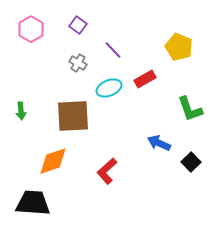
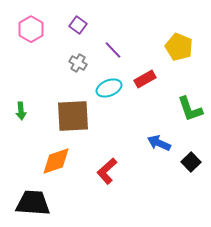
orange diamond: moved 3 px right
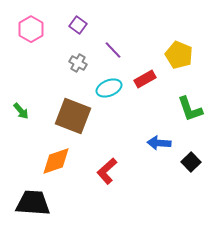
yellow pentagon: moved 8 px down
green arrow: rotated 36 degrees counterclockwise
brown square: rotated 24 degrees clockwise
blue arrow: rotated 20 degrees counterclockwise
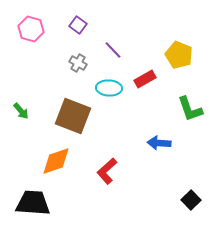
pink hexagon: rotated 15 degrees counterclockwise
cyan ellipse: rotated 25 degrees clockwise
black square: moved 38 px down
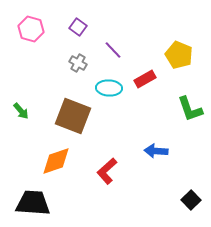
purple square: moved 2 px down
blue arrow: moved 3 px left, 8 px down
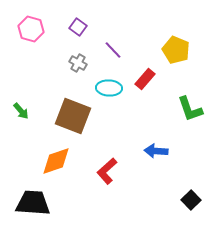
yellow pentagon: moved 3 px left, 5 px up
red rectangle: rotated 20 degrees counterclockwise
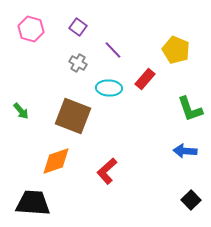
blue arrow: moved 29 px right
